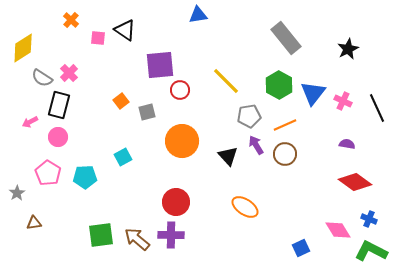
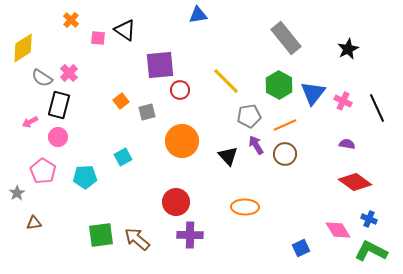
pink pentagon at (48, 173): moved 5 px left, 2 px up
orange ellipse at (245, 207): rotated 32 degrees counterclockwise
purple cross at (171, 235): moved 19 px right
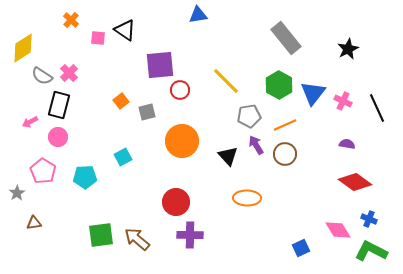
gray semicircle at (42, 78): moved 2 px up
orange ellipse at (245, 207): moved 2 px right, 9 px up
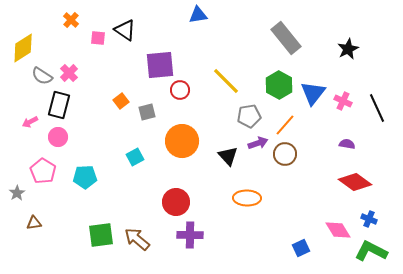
orange line at (285, 125): rotated 25 degrees counterclockwise
purple arrow at (256, 145): moved 2 px right, 2 px up; rotated 102 degrees clockwise
cyan square at (123, 157): moved 12 px right
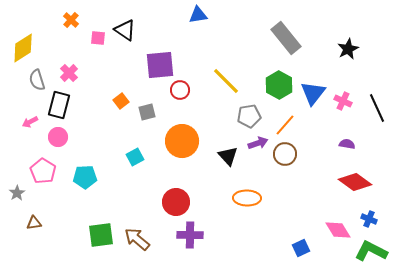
gray semicircle at (42, 76): moved 5 px left, 4 px down; rotated 40 degrees clockwise
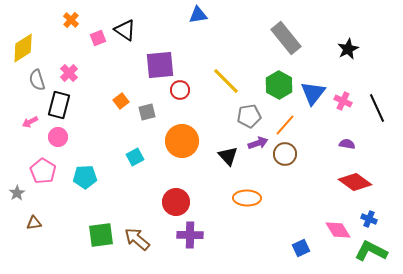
pink square at (98, 38): rotated 28 degrees counterclockwise
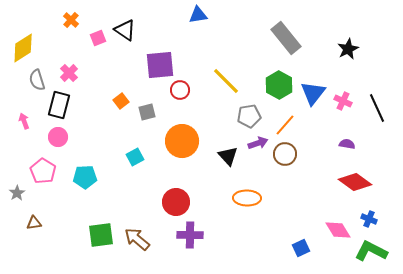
pink arrow at (30, 122): moved 6 px left, 1 px up; rotated 98 degrees clockwise
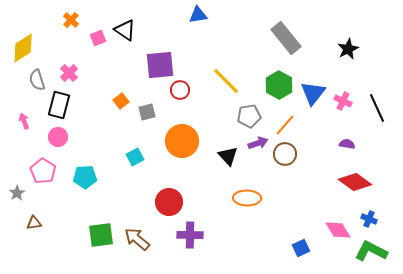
red circle at (176, 202): moved 7 px left
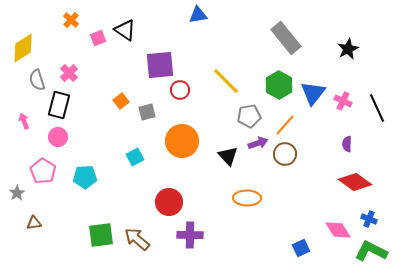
purple semicircle at (347, 144): rotated 98 degrees counterclockwise
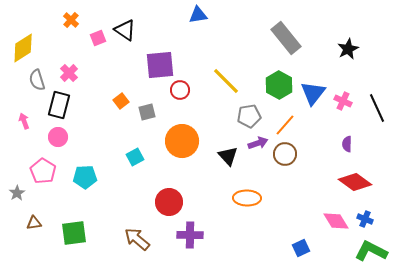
blue cross at (369, 219): moved 4 px left
pink diamond at (338, 230): moved 2 px left, 9 px up
green square at (101, 235): moved 27 px left, 2 px up
